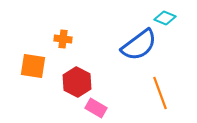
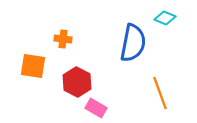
blue semicircle: moved 6 px left, 2 px up; rotated 42 degrees counterclockwise
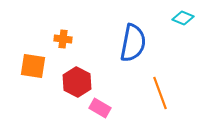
cyan diamond: moved 18 px right
pink rectangle: moved 4 px right
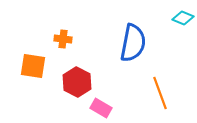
pink rectangle: moved 1 px right
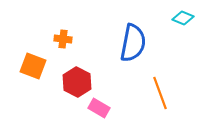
orange square: rotated 12 degrees clockwise
pink rectangle: moved 2 px left
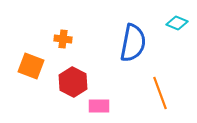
cyan diamond: moved 6 px left, 5 px down
orange square: moved 2 px left
red hexagon: moved 4 px left
pink rectangle: moved 2 px up; rotated 30 degrees counterclockwise
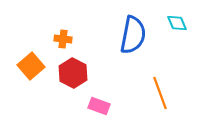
cyan diamond: rotated 45 degrees clockwise
blue semicircle: moved 8 px up
orange square: rotated 28 degrees clockwise
red hexagon: moved 9 px up
pink rectangle: rotated 20 degrees clockwise
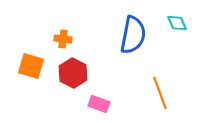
orange square: rotated 32 degrees counterclockwise
pink rectangle: moved 2 px up
